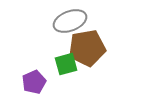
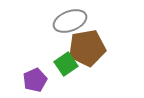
green square: rotated 20 degrees counterclockwise
purple pentagon: moved 1 px right, 2 px up
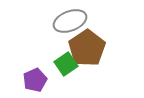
brown pentagon: rotated 24 degrees counterclockwise
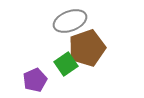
brown pentagon: rotated 15 degrees clockwise
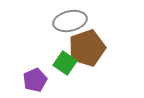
gray ellipse: rotated 8 degrees clockwise
green square: moved 1 px left, 1 px up; rotated 20 degrees counterclockwise
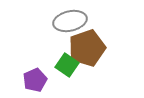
green square: moved 2 px right, 2 px down
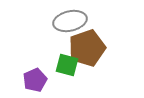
green square: rotated 20 degrees counterclockwise
